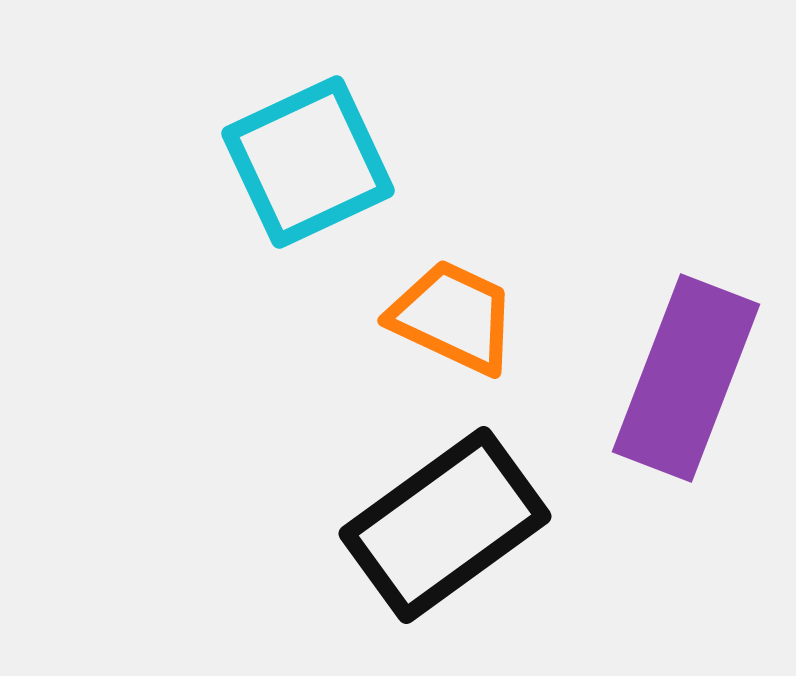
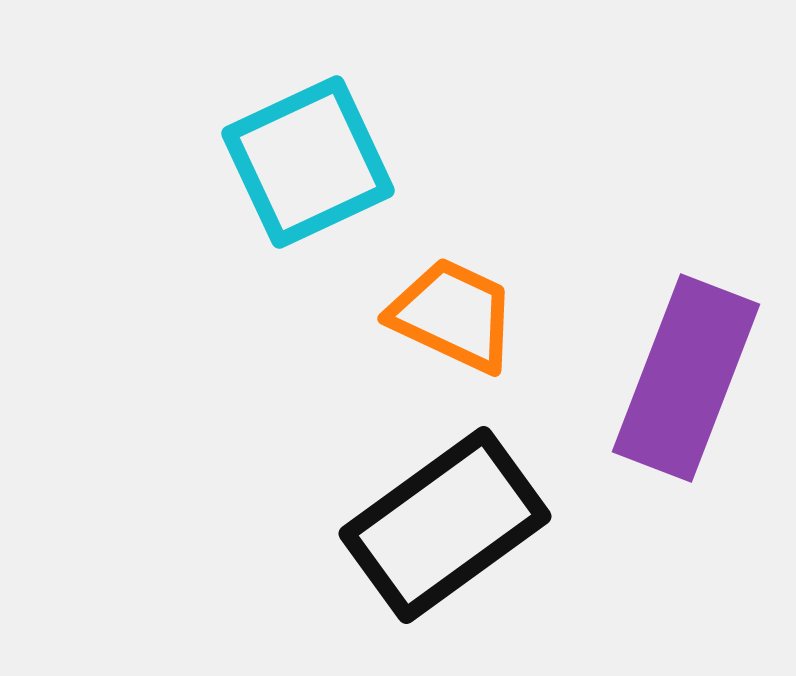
orange trapezoid: moved 2 px up
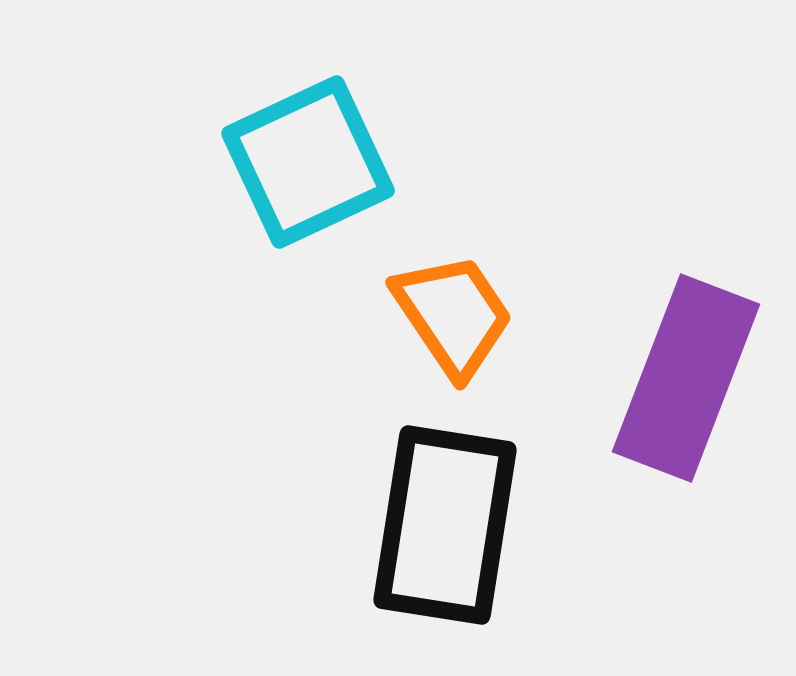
orange trapezoid: rotated 31 degrees clockwise
black rectangle: rotated 45 degrees counterclockwise
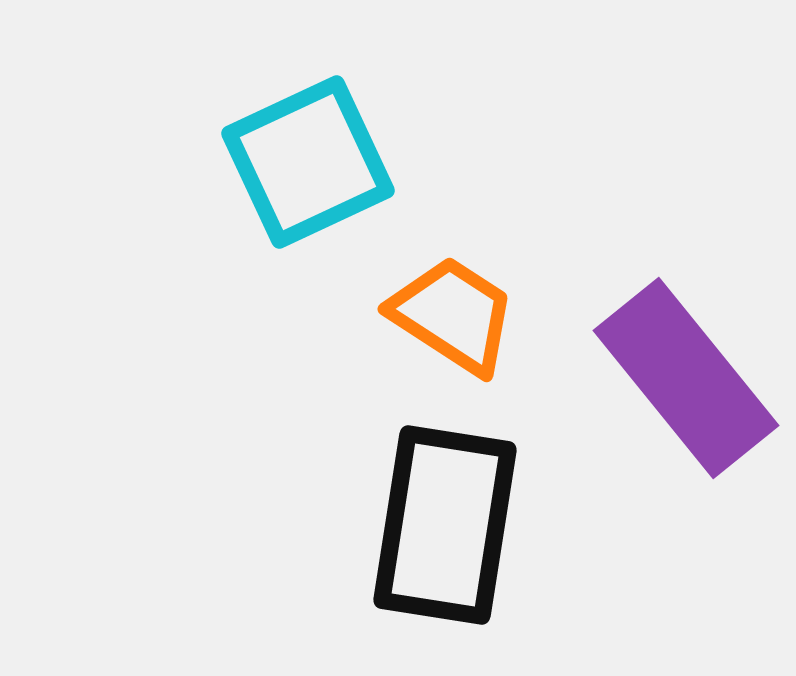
orange trapezoid: rotated 23 degrees counterclockwise
purple rectangle: rotated 60 degrees counterclockwise
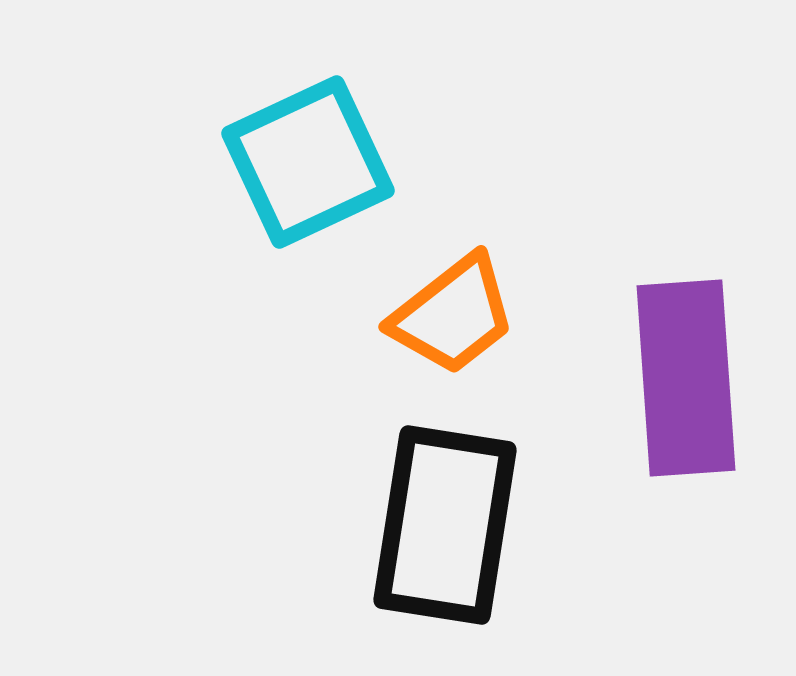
orange trapezoid: rotated 109 degrees clockwise
purple rectangle: rotated 35 degrees clockwise
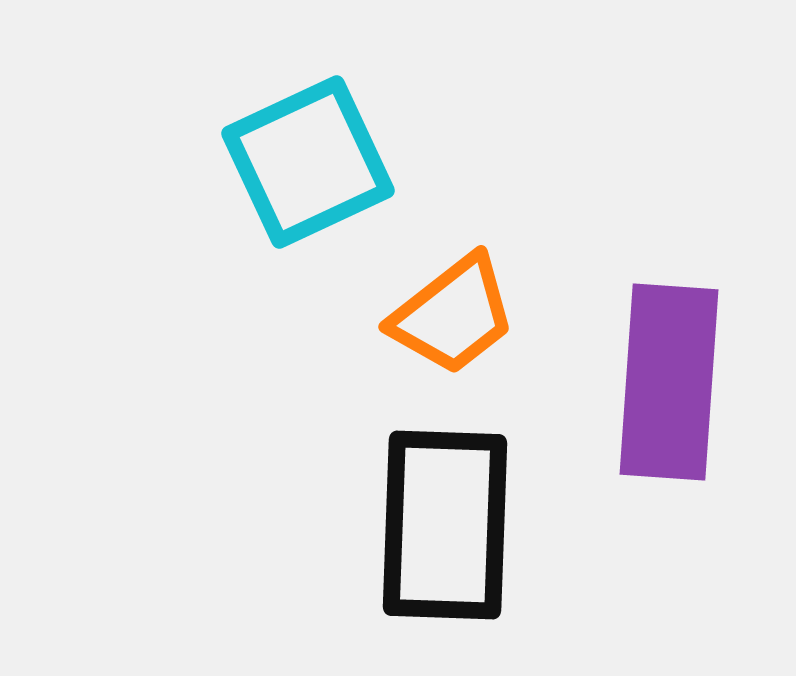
purple rectangle: moved 17 px left, 4 px down; rotated 8 degrees clockwise
black rectangle: rotated 7 degrees counterclockwise
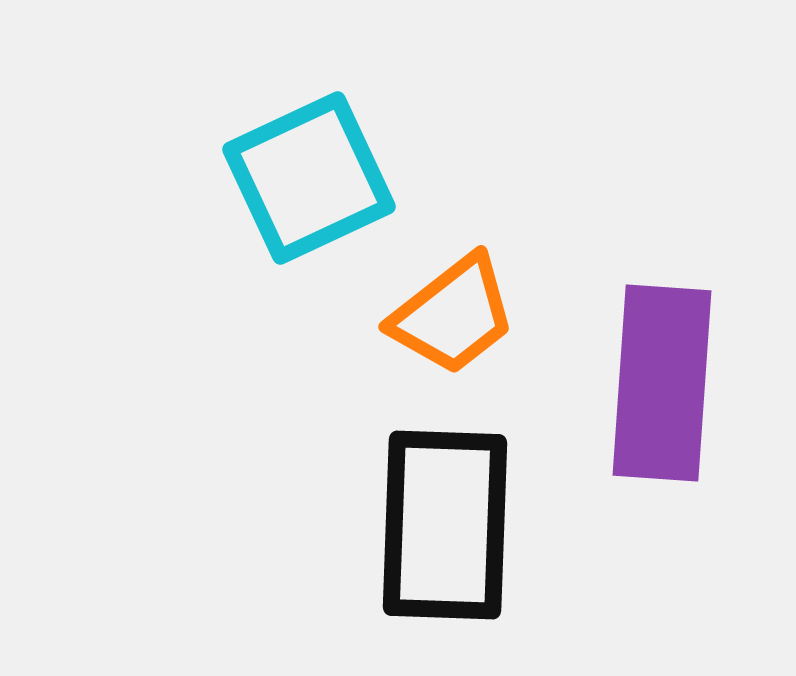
cyan square: moved 1 px right, 16 px down
purple rectangle: moved 7 px left, 1 px down
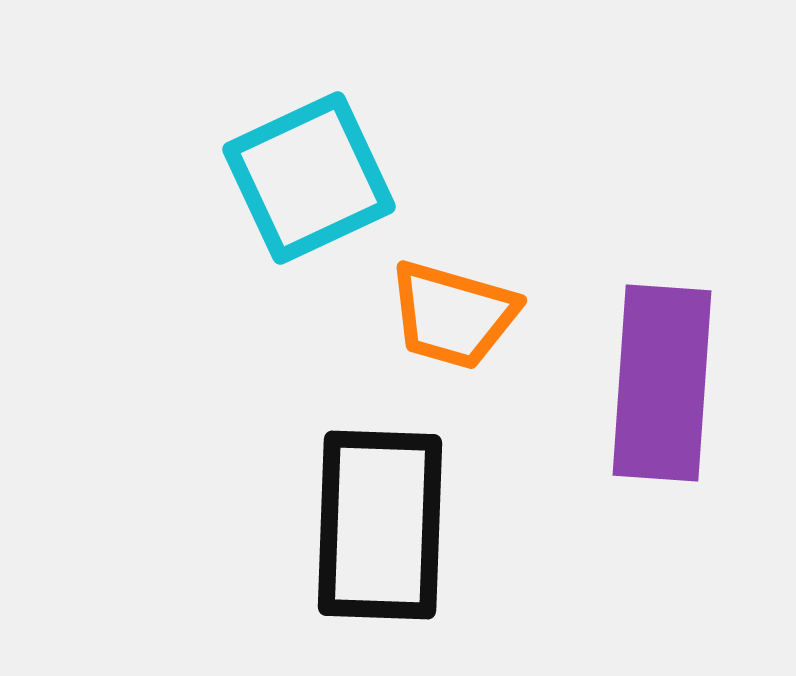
orange trapezoid: rotated 54 degrees clockwise
black rectangle: moved 65 px left
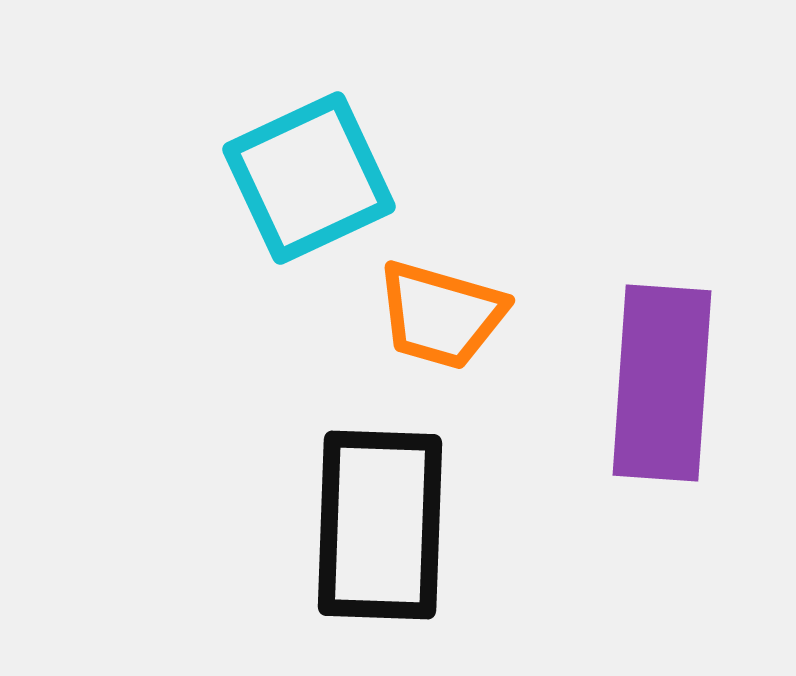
orange trapezoid: moved 12 px left
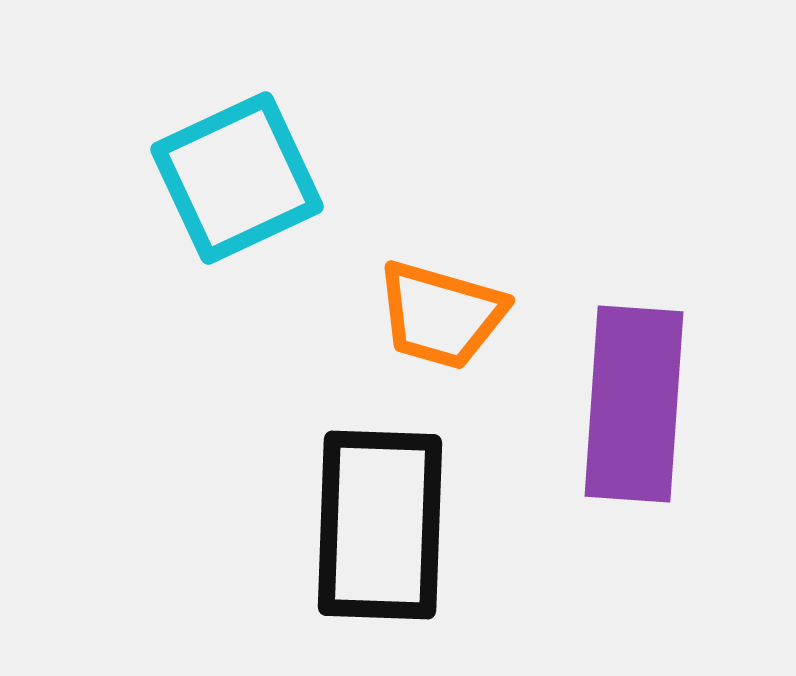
cyan square: moved 72 px left
purple rectangle: moved 28 px left, 21 px down
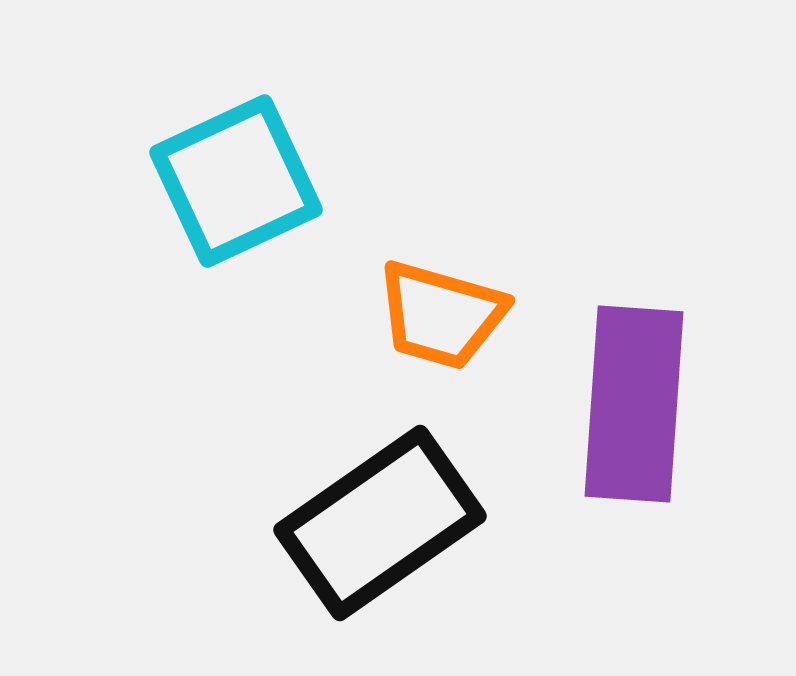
cyan square: moved 1 px left, 3 px down
black rectangle: moved 2 px up; rotated 53 degrees clockwise
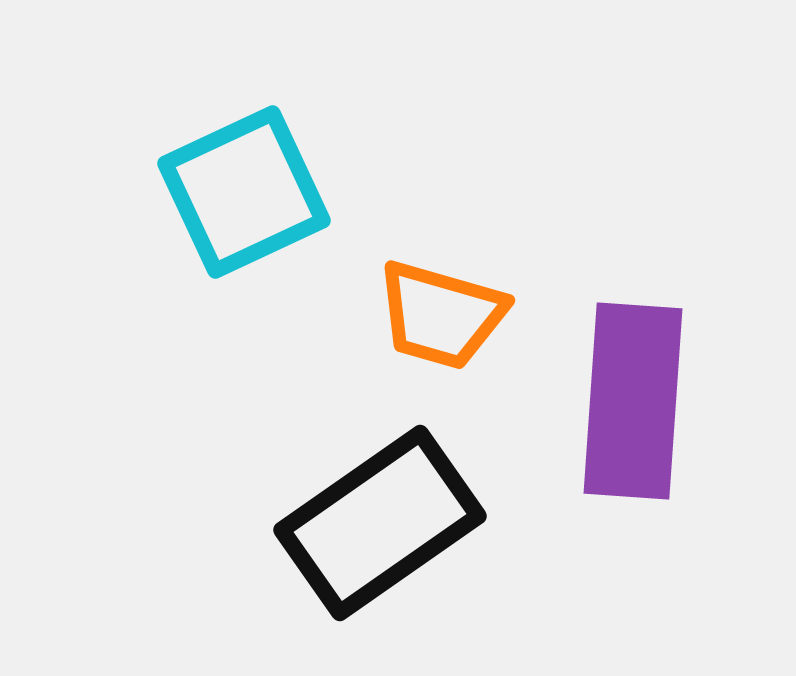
cyan square: moved 8 px right, 11 px down
purple rectangle: moved 1 px left, 3 px up
